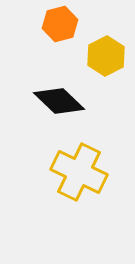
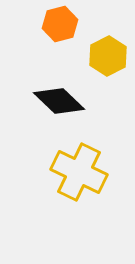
yellow hexagon: moved 2 px right
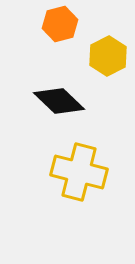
yellow cross: rotated 12 degrees counterclockwise
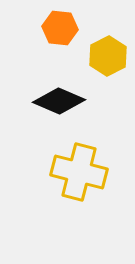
orange hexagon: moved 4 px down; rotated 20 degrees clockwise
black diamond: rotated 21 degrees counterclockwise
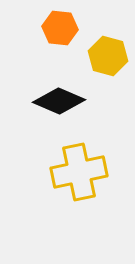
yellow hexagon: rotated 18 degrees counterclockwise
yellow cross: rotated 26 degrees counterclockwise
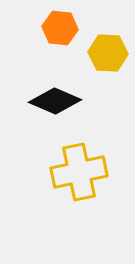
yellow hexagon: moved 3 px up; rotated 12 degrees counterclockwise
black diamond: moved 4 px left
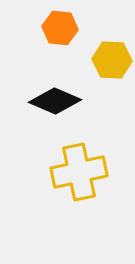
yellow hexagon: moved 4 px right, 7 px down
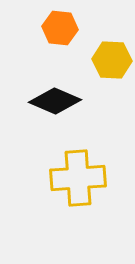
yellow cross: moved 1 px left, 6 px down; rotated 8 degrees clockwise
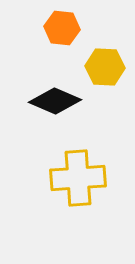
orange hexagon: moved 2 px right
yellow hexagon: moved 7 px left, 7 px down
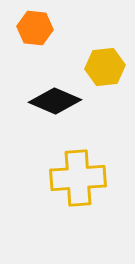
orange hexagon: moved 27 px left
yellow hexagon: rotated 9 degrees counterclockwise
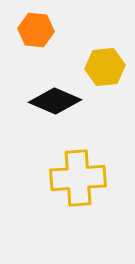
orange hexagon: moved 1 px right, 2 px down
